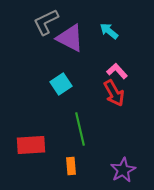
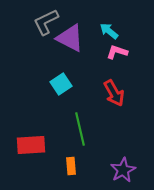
pink L-shape: moved 19 px up; rotated 30 degrees counterclockwise
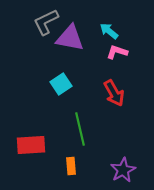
purple triangle: rotated 16 degrees counterclockwise
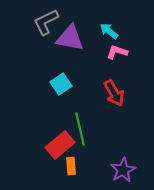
red rectangle: moved 29 px right; rotated 36 degrees counterclockwise
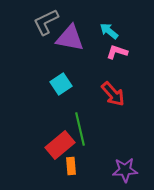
red arrow: moved 1 px left, 1 px down; rotated 12 degrees counterclockwise
purple star: moved 2 px right; rotated 25 degrees clockwise
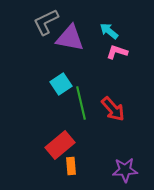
red arrow: moved 15 px down
green line: moved 1 px right, 26 px up
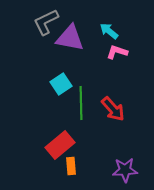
green line: rotated 12 degrees clockwise
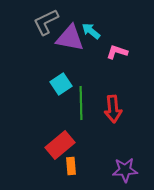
cyan arrow: moved 18 px left
red arrow: rotated 36 degrees clockwise
